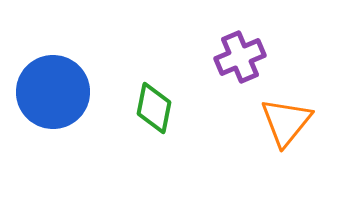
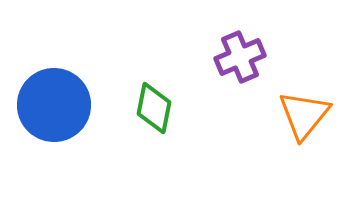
blue circle: moved 1 px right, 13 px down
orange triangle: moved 18 px right, 7 px up
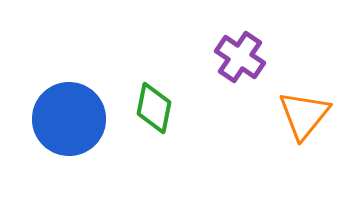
purple cross: rotated 33 degrees counterclockwise
blue circle: moved 15 px right, 14 px down
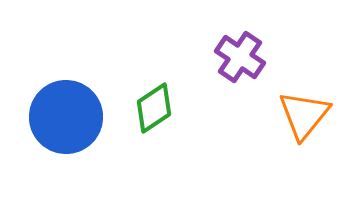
green diamond: rotated 45 degrees clockwise
blue circle: moved 3 px left, 2 px up
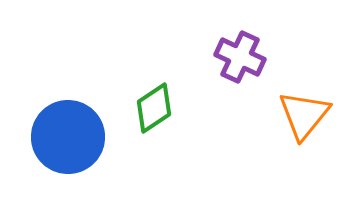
purple cross: rotated 9 degrees counterclockwise
blue circle: moved 2 px right, 20 px down
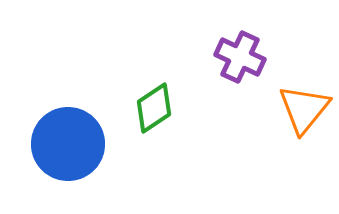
orange triangle: moved 6 px up
blue circle: moved 7 px down
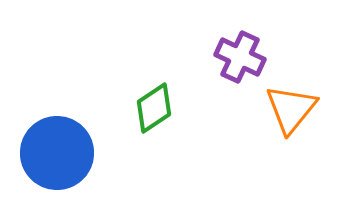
orange triangle: moved 13 px left
blue circle: moved 11 px left, 9 px down
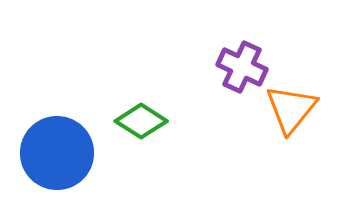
purple cross: moved 2 px right, 10 px down
green diamond: moved 13 px left, 13 px down; rotated 66 degrees clockwise
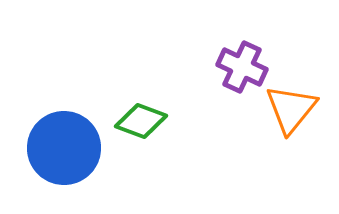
green diamond: rotated 12 degrees counterclockwise
blue circle: moved 7 px right, 5 px up
